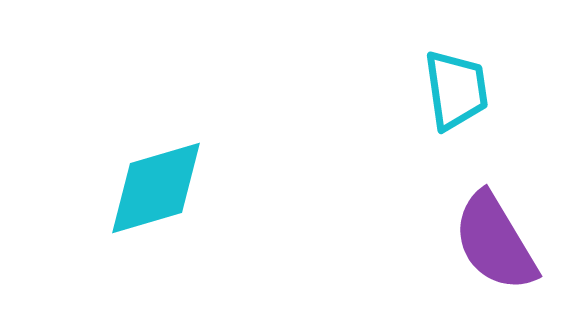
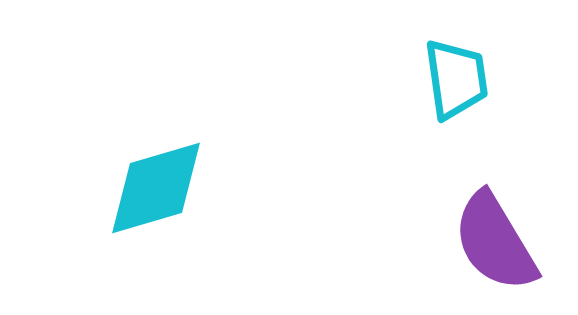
cyan trapezoid: moved 11 px up
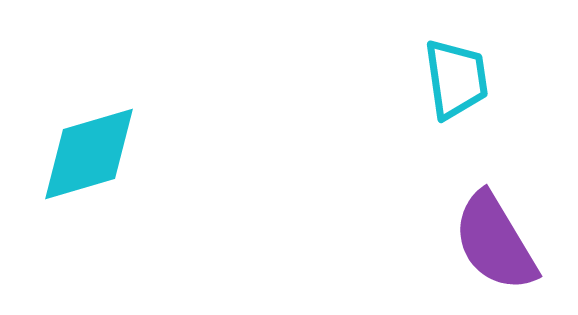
cyan diamond: moved 67 px left, 34 px up
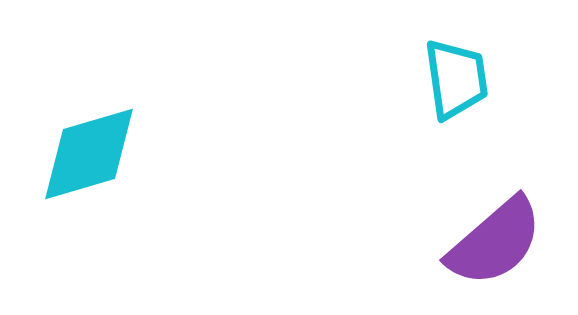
purple semicircle: rotated 100 degrees counterclockwise
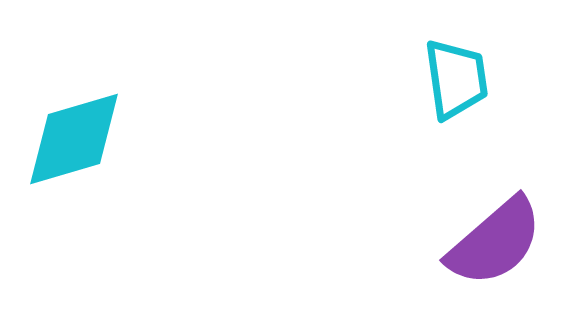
cyan diamond: moved 15 px left, 15 px up
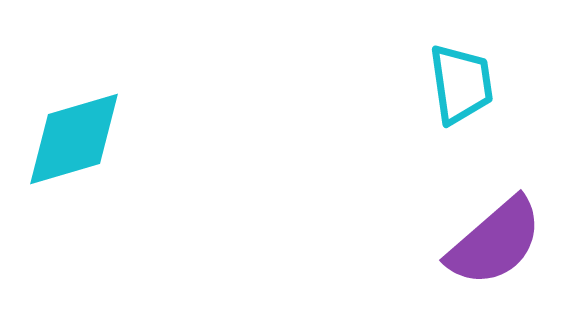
cyan trapezoid: moved 5 px right, 5 px down
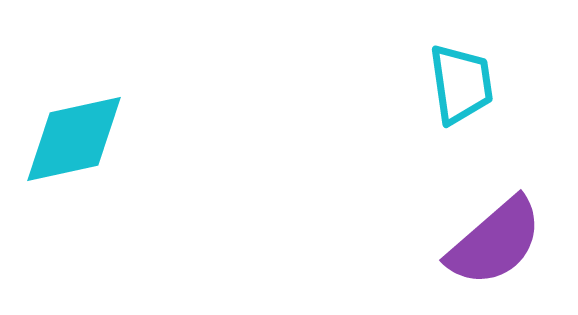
cyan diamond: rotated 4 degrees clockwise
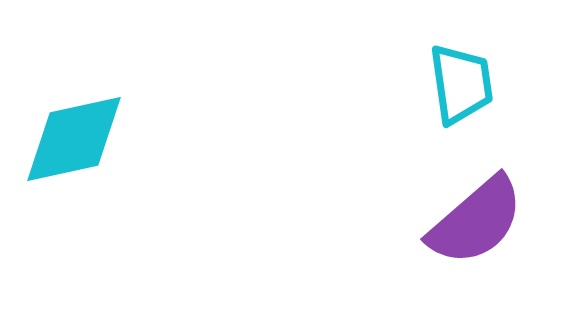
purple semicircle: moved 19 px left, 21 px up
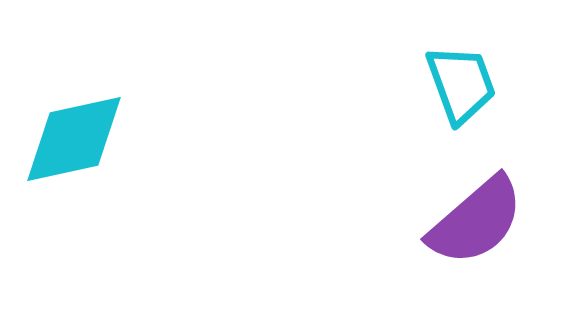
cyan trapezoid: rotated 12 degrees counterclockwise
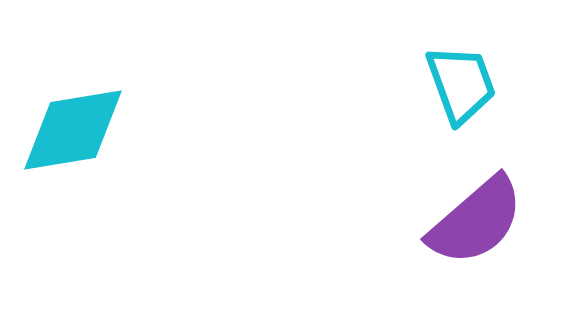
cyan diamond: moved 1 px left, 9 px up; rotated 3 degrees clockwise
